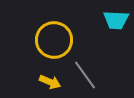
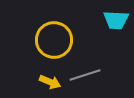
gray line: rotated 72 degrees counterclockwise
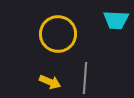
yellow circle: moved 4 px right, 6 px up
gray line: moved 3 px down; rotated 68 degrees counterclockwise
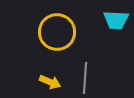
yellow circle: moved 1 px left, 2 px up
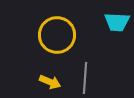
cyan trapezoid: moved 1 px right, 2 px down
yellow circle: moved 3 px down
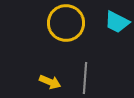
cyan trapezoid: rotated 24 degrees clockwise
yellow circle: moved 9 px right, 12 px up
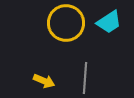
cyan trapezoid: moved 8 px left; rotated 60 degrees counterclockwise
yellow arrow: moved 6 px left, 1 px up
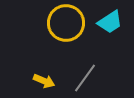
cyan trapezoid: moved 1 px right
gray line: rotated 32 degrees clockwise
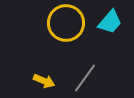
cyan trapezoid: rotated 16 degrees counterclockwise
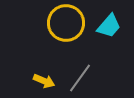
cyan trapezoid: moved 1 px left, 4 px down
gray line: moved 5 px left
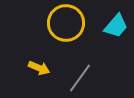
cyan trapezoid: moved 7 px right
yellow arrow: moved 5 px left, 13 px up
